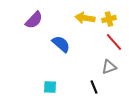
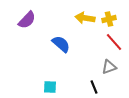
purple semicircle: moved 7 px left
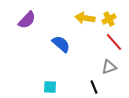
yellow cross: rotated 16 degrees counterclockwise
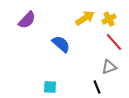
yellow arrow: rotated 138 degrees clockwise
black line: moved 3 px right
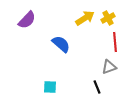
yellow cross: moved 1 px left, 1 px up
red line: moved 1 px right; rotated 36 degrees clockwise
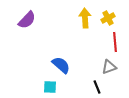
yellow arrow: rotated 60 degrees counterclockwise
blue semicircle: moved 21 px down
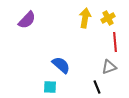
yellow arrow: rotated 12 degrees clockwise
